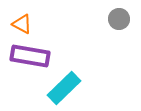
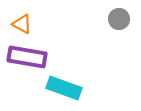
purple rectangle: moved 3 px left, 1 px down
cyan rectangle: rotated 64 degrees clockwise
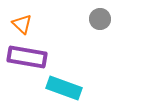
gray circle: moved 19 px left
orange triangle: rotated 15 degrees clockwise
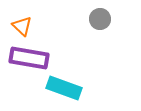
orange triangle: moved 2 px down
purple rectangle: moved 2 px right, 1 px down
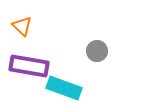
gray circle: moved 3 px left, 32 px down
purple rectangle: moved 8 px down
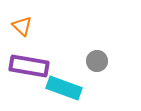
gray circle: moved 10 px down
